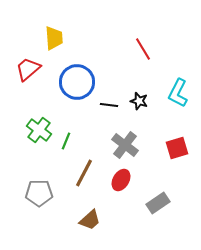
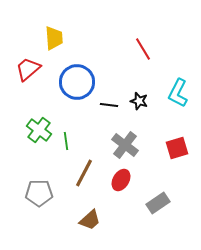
green line: rotated 30 degrees counterclockwise
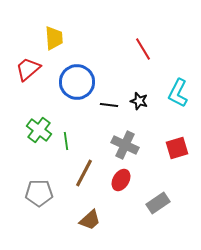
gray cross: rotated 12 degrees counterclockwise
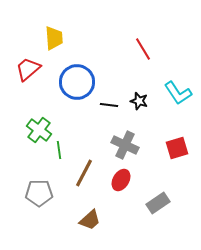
cyan L-shape: rotated 60 degrees counterclockwise
green line: moved 7 px left, 9 px down
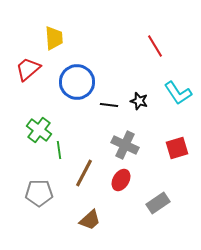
red line: moved 12 px right, 3 px up
